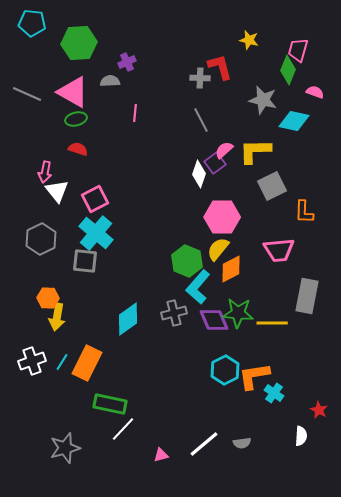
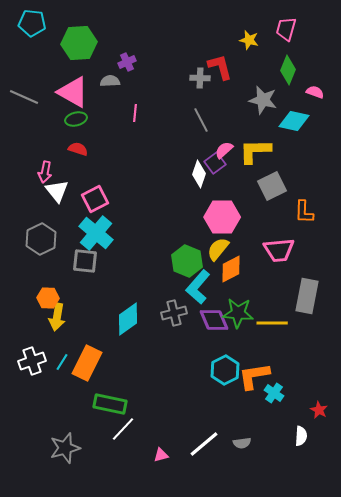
pink trapezoid at (298, 50): moved 12 px left, 21 px up
gray line at (27, 94): moved 3 px left, 3 px down
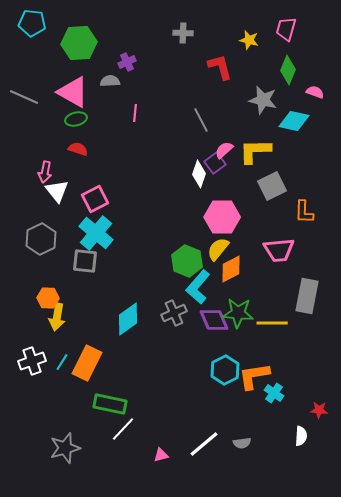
gray cross at (200, 78): moved 17 px left, 45 px up
gray cross at (174, 313): rotated 10 degrees counterclockwise
red star at (319, 410): rotated 24 degrees counterclockwise
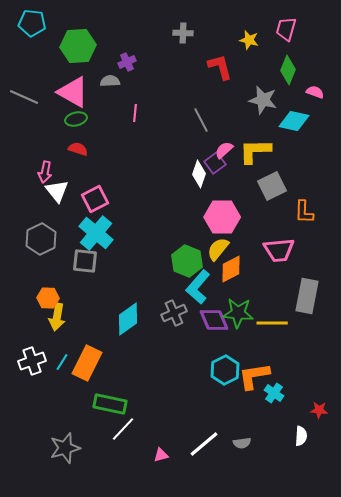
green hexagon at (79, 43): moved 1 px left, 3 px down
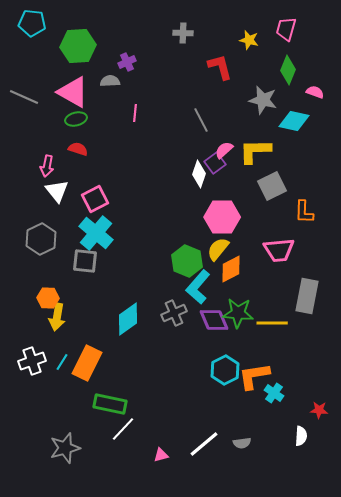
pink arrow at (45, 172): moved 2 px right, 6 px up
